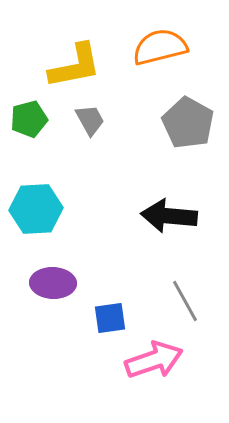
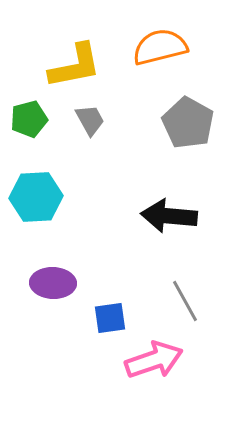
cyan hexagon: moved 12 px up
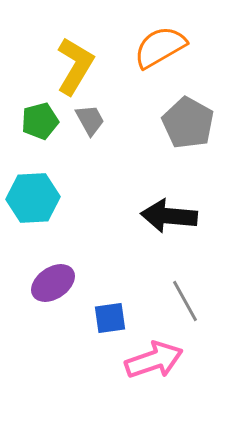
orange semicircle: rotated 16 degrees counterclockwise
yellow L-shape: rotated 48 degrees counterclockwise
green pentagon: moved 11 px right, 2 px down
cyan hexagon: moved 3 px left, 1 px down
purple ellipse: rotated 36 degrees counterclockwise
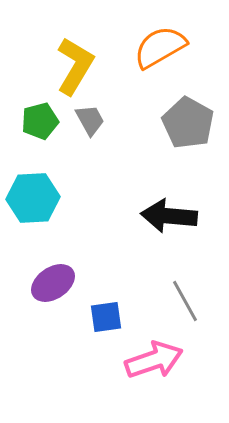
blue square: moved 4 px left, 1 px up
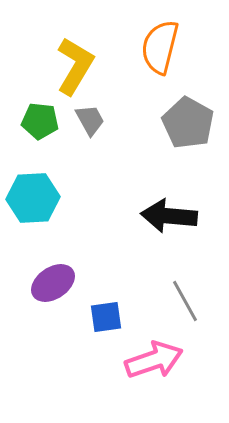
orange semicircle: rotated 46 degrees counterclockwise
green pentagon: rotated 21 degrees clockwise
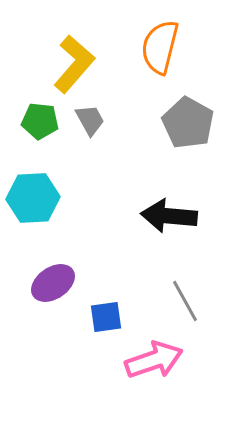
yellow L-shape: moved 1 px left, 2 px up; rotated 10 degrees clockwise
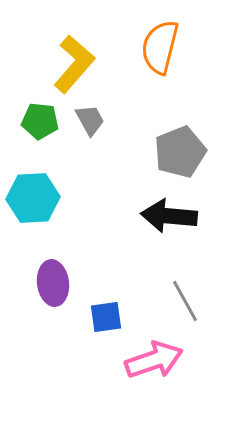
gray pentagon: moved 8 px left, 29 px down; rotated 21 degrees clockwise
purple ellipse: rotated 63 degrees counterclockwise
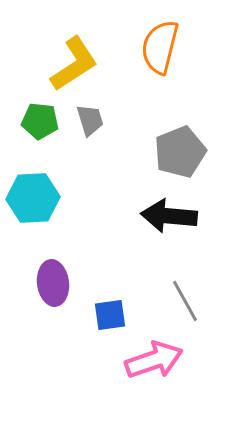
yellow L-shape: rotated 16 degrees clockwise
gray trapezoid: rotated 12 degrees clockwise
blue square: moved 4 px right, 2 px up
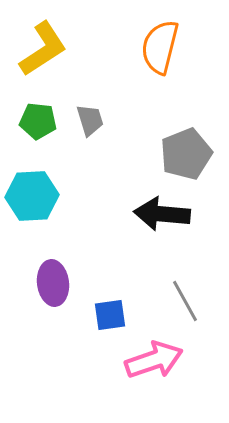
yellow L-shape: moved 31 px left, 15 px up
green pentagon: moved 2 px left
gray pentagon: moved 6 px right, 2 px down
cyan hexagon: moved 1 px left, 2 px up
black arrow: moved 7 px left, 2 px up
